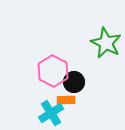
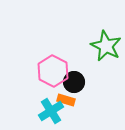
green star: moved 3 px down
orange rectangle: rotated 18 degrees clockwise
cyan cross: moved 2 px up
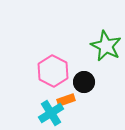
black circle: moved 10 px right
orange rectangle: rotated 36 degrees counterclockwise
cyan cross: moved 2 px down
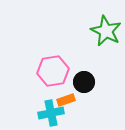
green star: moved 15 px up
pink hexagon: rotated 24 degrees clockwise
cyan cross: rotated 20 degrees clockwise
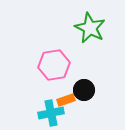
green star: moved 16 px left, 3 px up
pink hexagon: moved 1 px right, 6 px up
black circle: moved 8 px down
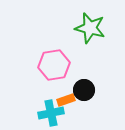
green star: rotated 12 degrees counterclockwise
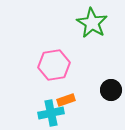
green star: moved 2 px right, 5 px up; rotated 16 degrees clockwise
black circle: moved 27 px right
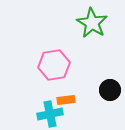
black circle: moved 1 px left
orange rectangle: rotated 12 degrees clockwise
cyan cross: moved 1 px left, 1 px down
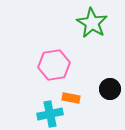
black circle: moved 1 px up
orange rectangle: moved 5 px right, 2 px up; rotated 18 degrees clockwise
